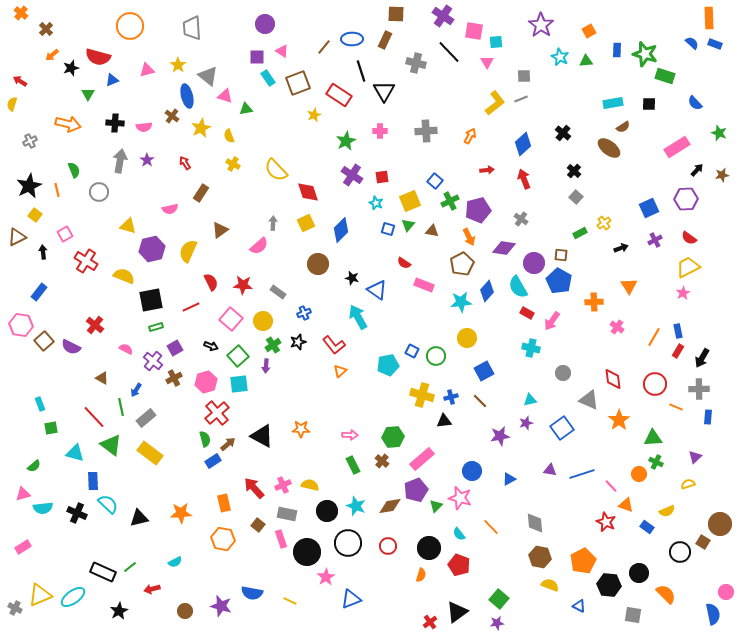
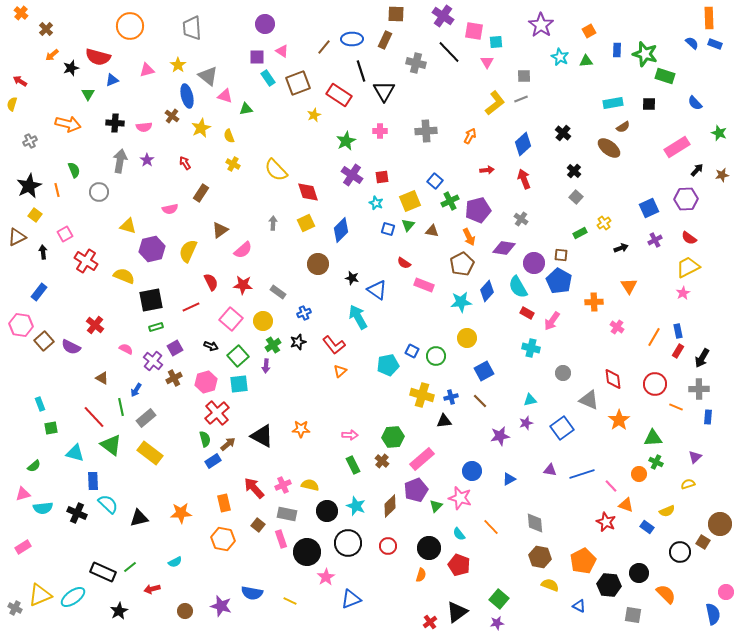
pink semicircle at (259, 246): moved 16 px left, 4 px down
brown diamond at (390, 506): rotated 35 degrees counterclockwise
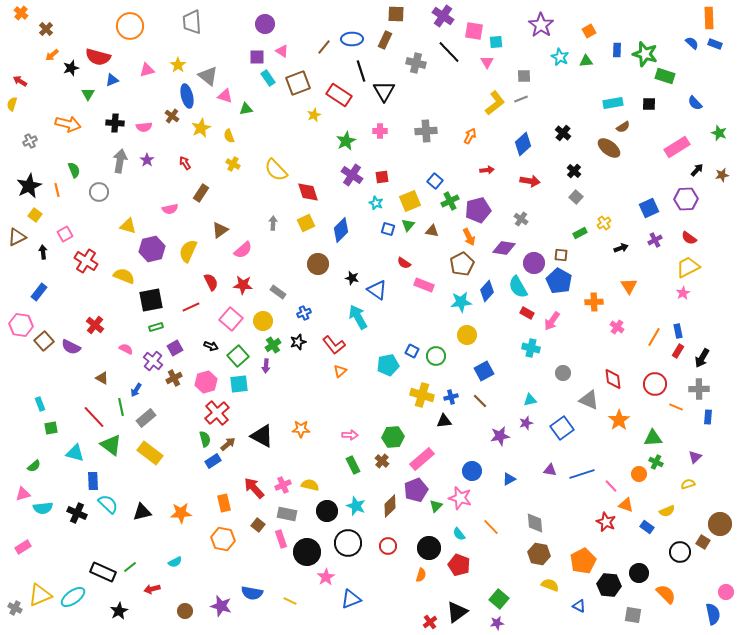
gray trapezoid at (192, 28): moved 6 px up
red arrow at (524, 179): moved 6 px right, 2 px down; rotated 120 degrees clockwise
yellow circle at (467, 338): moved 3 px up
black triangle at (139, 518): moved 3 px right, 6 px up
brown hexagon at (540, 557): moved 1 px left, 3 px up
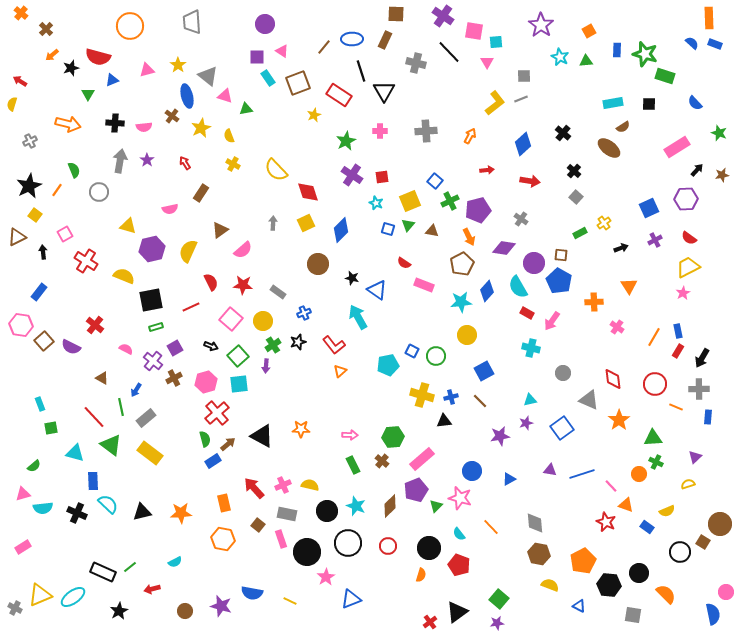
orange line at (57, 190): rotated 48 degrees clockwise
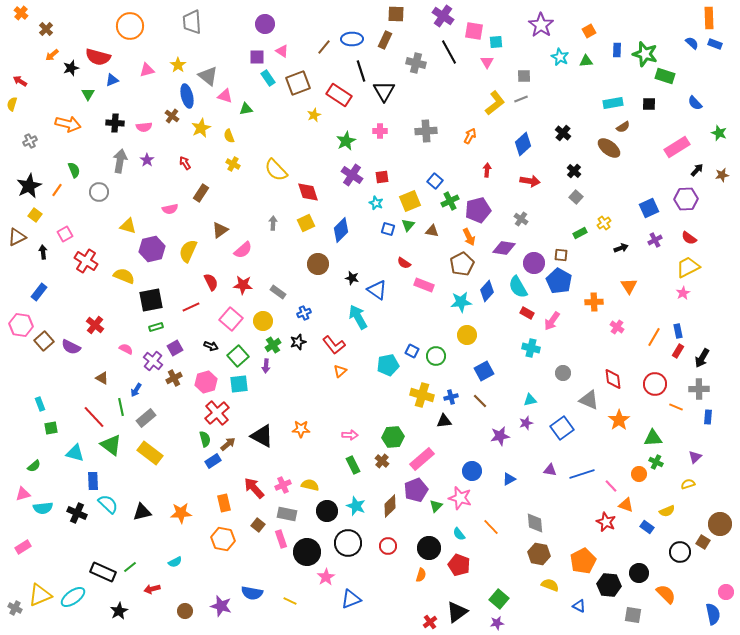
black line at (449, 52): rotated 15 degrees clockwise
red arrow at (487, 170): rotated 80 degrees counterclockwise
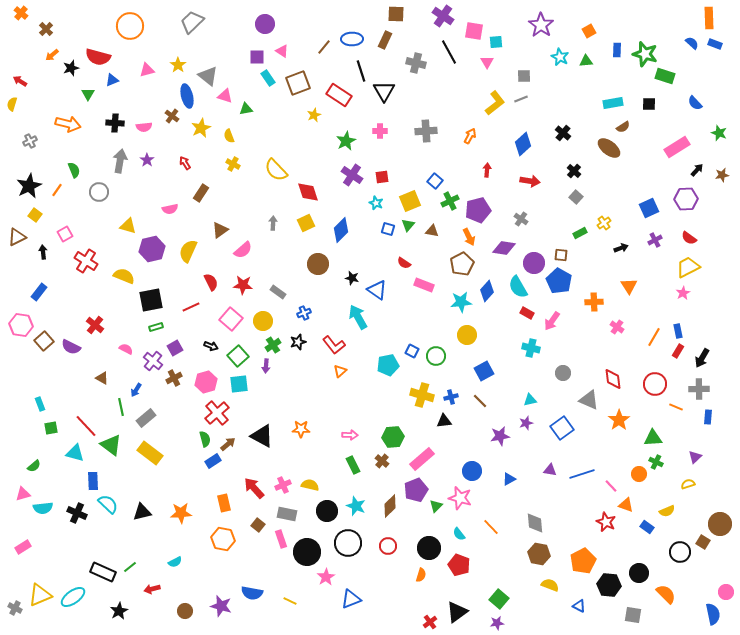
gray trapezoid at (192, 22): rotated 50 degrees clockwise
red line at (94, 417): moved 8 px left, 9 px down
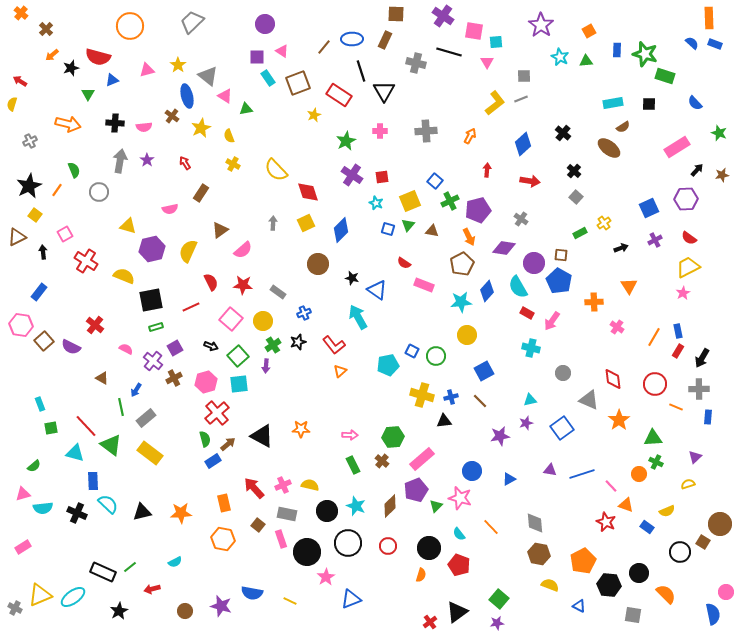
black line at (449, 52): rotated 45 degrees counterclockwise
pink triangle at (225, 96): rotated 14 degrees clockwise
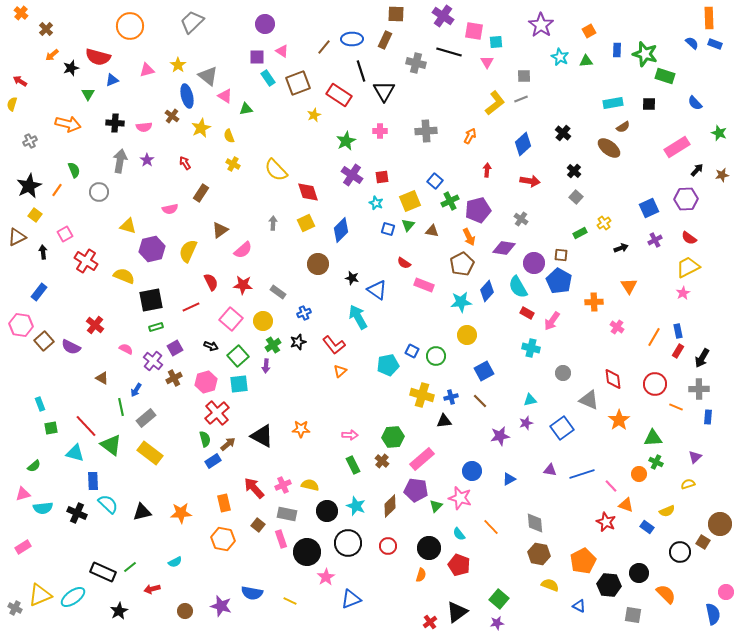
purple pentagon at (416, 490): rotated 30 degrees clockwise
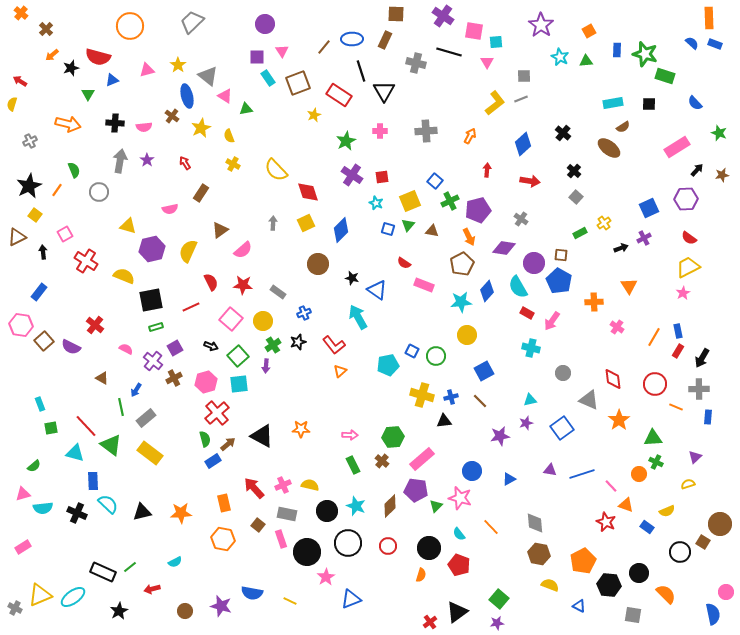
pink triangle at (282, 51): rotated 24 degrees clockwise
purple cross at (655, 240): moved 11 px left, 2 px up
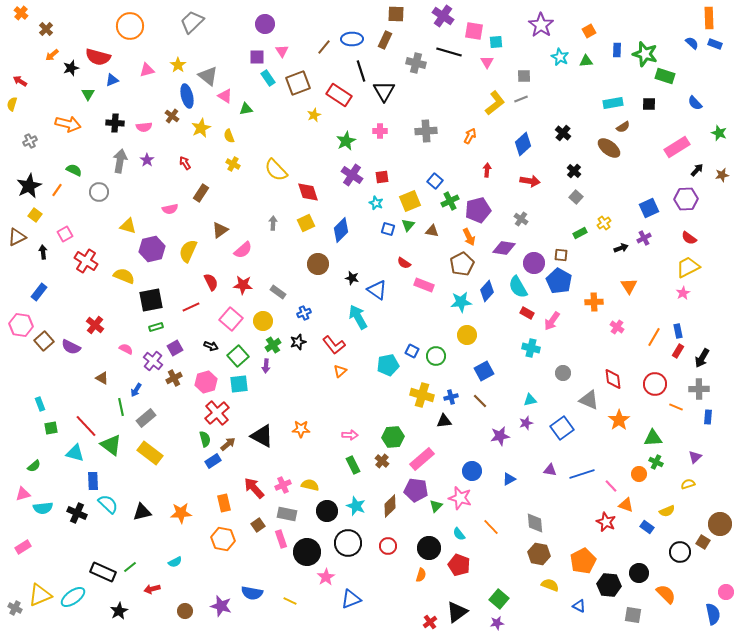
green semicircle at (74, 170): rotated 42 degrees counterclockwise
brown square at (258, 525): rotated 16 degrees clockwise
